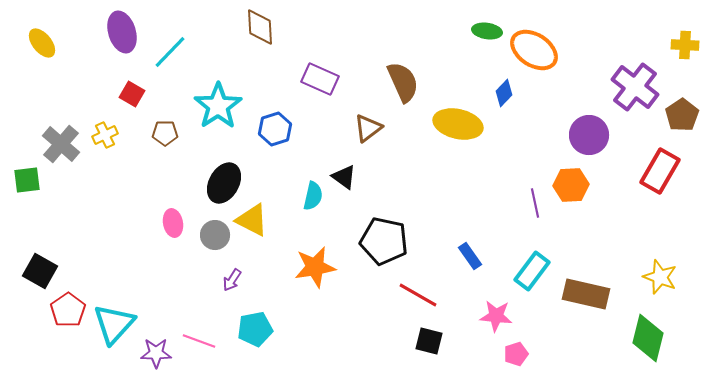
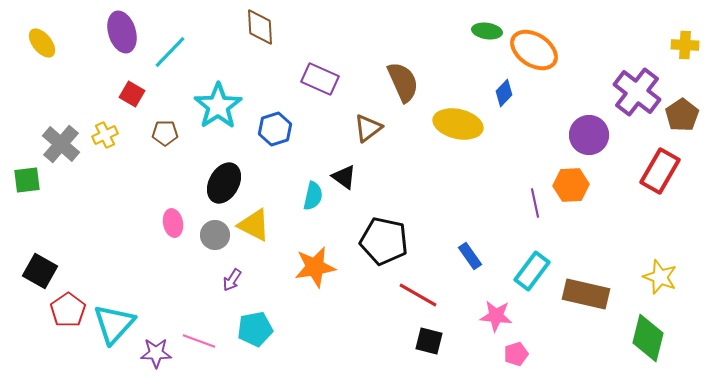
purple cross at (635, 87): moved 2 px right, 5 px down
yellow triangle at (252, 220): moved 2 px right, 5 px down
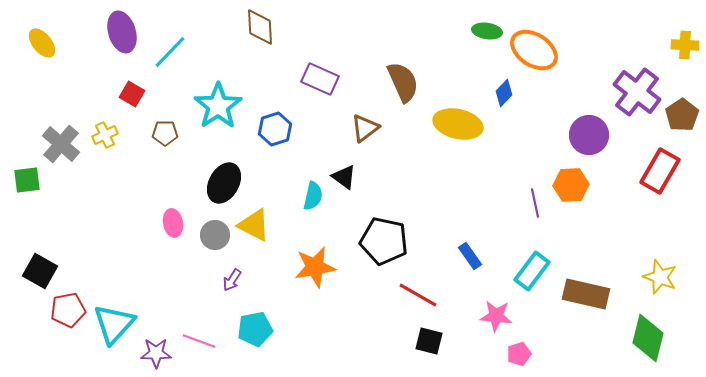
brown triangle at (368, 128): moved 3 px left
red pentagon at (68, 310): rotated 24 degrees clockwise
pink pentagon at (516, 354): moved 3 px right
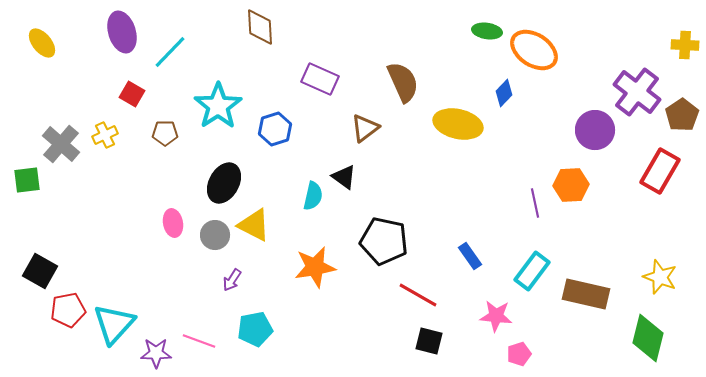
purple circle at (589, 135): moved 6 px right, 5 px up
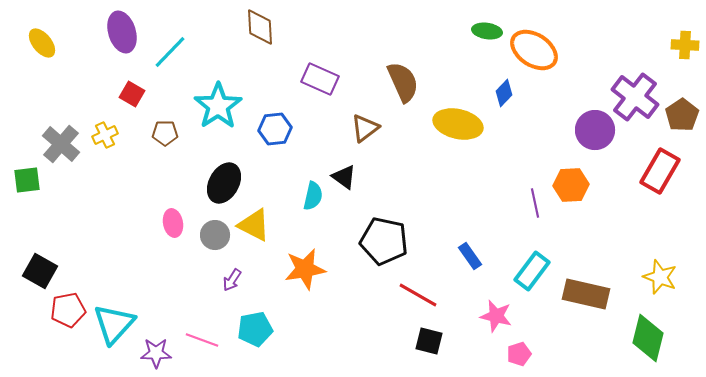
purple cross at (637, 92): moved 2 px left, 5 px down
blue hexagon at (275, 129): rotated 12 degrees clockwise
orange star at (315, 267): moved 10 px left, 2 px down
pink star at (496, 316): rotated 8 degrees clockwise
pink line at (199, 341): moved 3 px right, 1 px up
